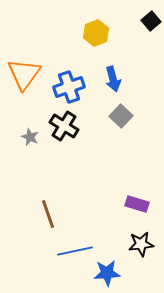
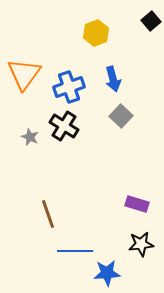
blue line: rotated 12 degrees clockwise
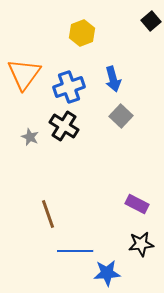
yellow hexagon: moved 14 px left
purple rectangle: rotated 10 degrees clockwise
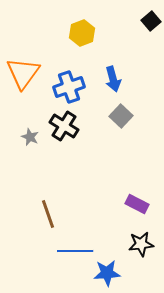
orange triangle: moved 1 px left, 1 px up
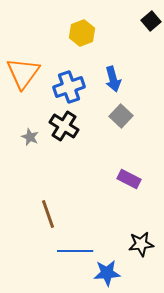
purple rectangle: moved 8 px left, 25 px up
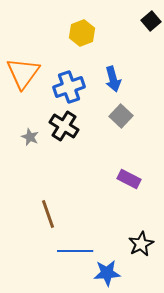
black star: rotated 20 degrees counterclockwise
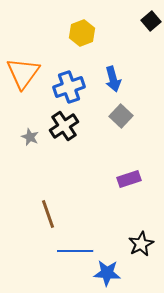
black cross: rotated 24 degrees clockwise
purple rectangle: rotated 45 degrees counterclockwise
blue star: rotated 8 degrees clockwise
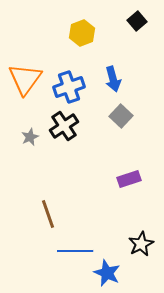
black square: moved 14 px left
orange triangle: moved 2 px right, 6 px down
gray star: rotated 24 degrees clockwise
blue star: rotated 20 degrees clockwise
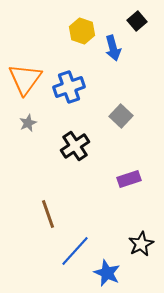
yellow hexagon: moved 2 px up; rotated 20 degrees counterclockwise
blue arrow: moved 31 px up
black cross: moved 11 px right, 20 px down
gray star: moved 2 px left, 14 px up
blue line: rotated 48 degrees counterclockwise
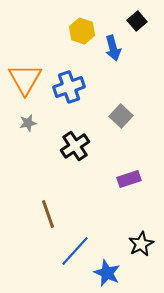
orange triangle: rotated 6 degrees counterclockwise
gray star: rotated 12 degrees clockwise
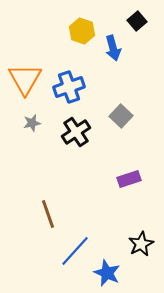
gray star: moved 4 px right
black cross: moved 1 px right, 14 px up
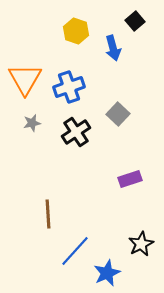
black square: moved 2 px left
yellow hexagon: moved 6 px left
gray square: moved 3 px left, 2 px up
purple rectangle: moved 1 px right
brown line: rotated 16 degrees clockwise
blue star: rotated 24 degrees clockwise
